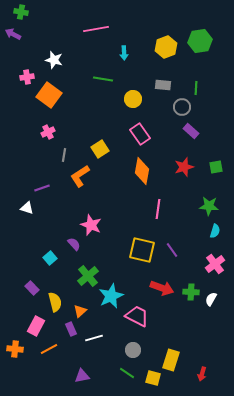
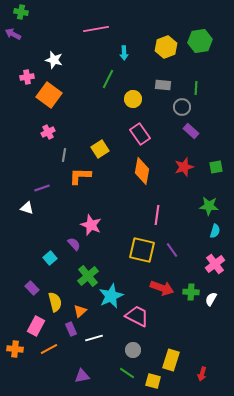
green line at (103, 79): moved 5 px right; rotated 72 degrees counterclockwise
orange L-shape at (80, 176): rotated 35 degrees clockwise
pink line at (158, 209): moved 1 px left, 6 px down
yellow square at (153, 378): moved 3 px down
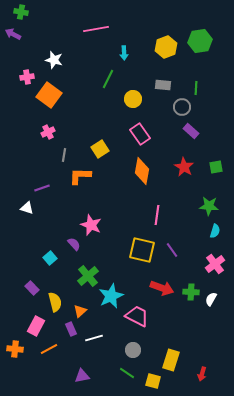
red star at (184, 167): rotated 24 degrees counterclockwise
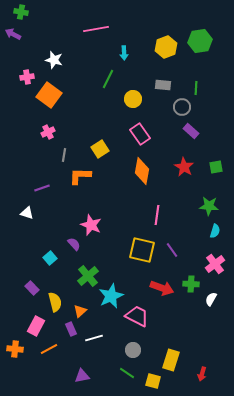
white triangle at (27, 208): moved 5 px down
green cross at (191, 292): moved 8 px up
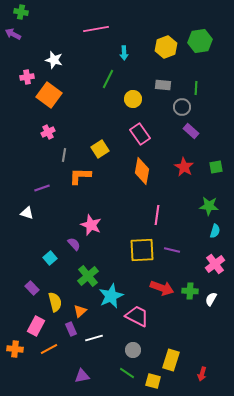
yellow square at (142, 250): rotated 16 degrees counterclockwise
purple line at (172, 250): rotated 42 degrees counterclockwise
green cross at (191, 284): moved 1 px left, 7 px down
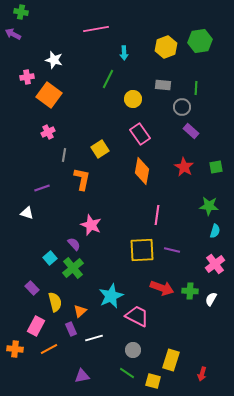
orange L-shape at (80, 176): moved 2 px right, 3 px down; rotated 100 degrees clockwise
green cross at (88, 276): moved 15 px left, 8 px up
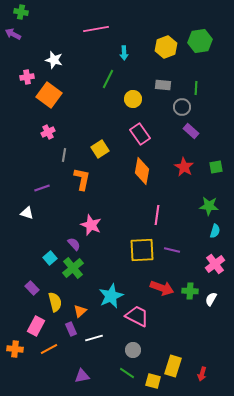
yellow rectangle at (171, 360): moved 2 px right, 6 px down
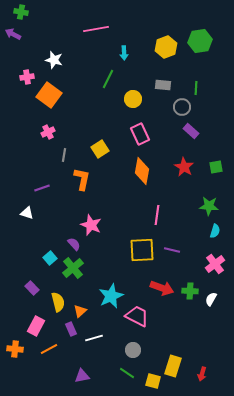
pink rectangle at (140, 134): rotated 10 degrees clockwise
yellow semicircle at (55, 302): moved 3 px right
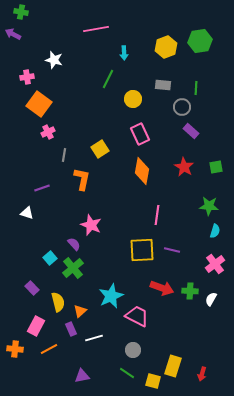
orange square at (49, 95): moved 10 px left, 9 px down
